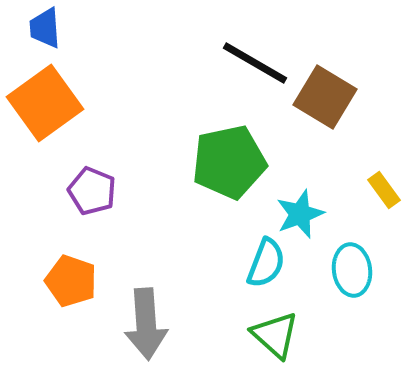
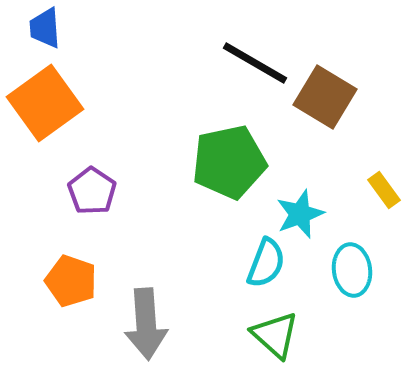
purple pentagon: rotated 12 degrees clockwise
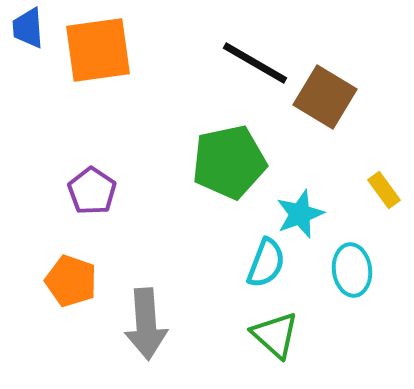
blue trapezoid: moved 17 px left
orange square: moved 53 px right, 53 px up; rotated 28 degrees clockwise
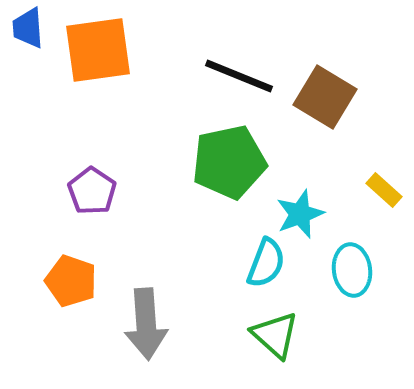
black line: moved 16 px left, 13 px down; rotated 8 degrees counterclockwise
yellow rectangle: rotated 12 degrees counterclockwise
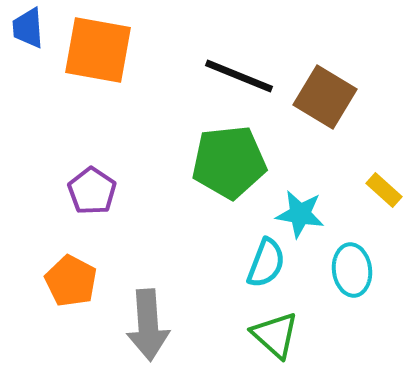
orange square: rotated 18 degrees clockwise
green pentagon: rotated 6 degrees clockwise
cyan star: rotated 30 degrees clockwise
orange pentagon: rotated 9 degrees clockwise
gray arrow: moved 2 px right, 1 px down
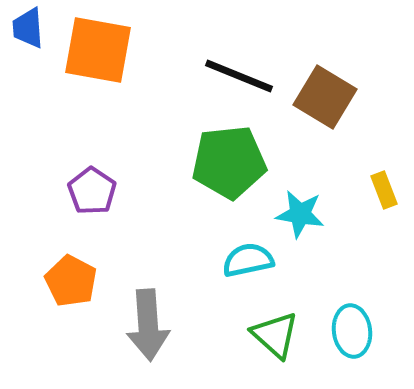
yellow rectangle: rotated 27 degrees clockwise
cyan semicircle: moved 18 px left, 3 px up; rotated 123 degrees counterclockwise
cyan ellipse: moved 61 px down
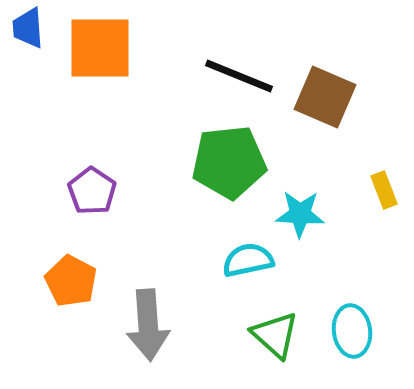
orange square: moved 2 px right, 2 px up; rotated 10 degrees counterclockwise
brown square: rotated 8 degrees counterclockwise
cyan star: rotated 6 degrees counterclockwise
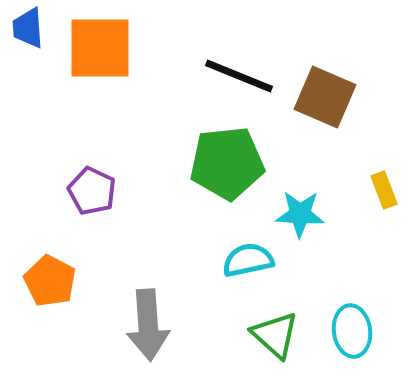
green pentagon: moved 2 px left, 1 px down
purple pentagon: rotated 9 degrees counterclockwise
orange pentagon: moved 21 px left
